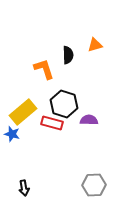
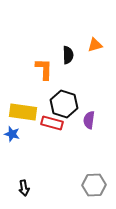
orange L-shape: rotated 20 degrees clockwise
yellow rectangle: rotated 48 degrees clockwise
purple semicircle: rotated 84 degrees counterclockwise
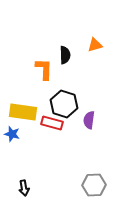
black semicircle: moved 3 px left
